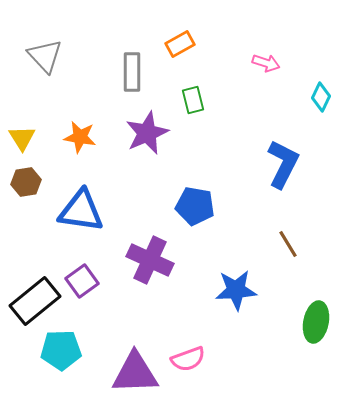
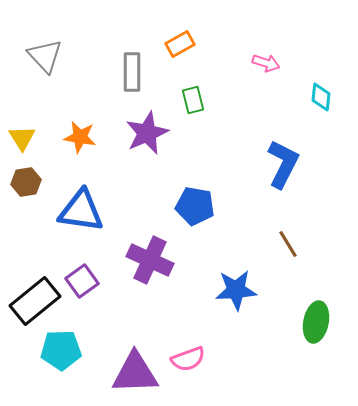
cyan diamond: rotated 20 degrees counterclockwise
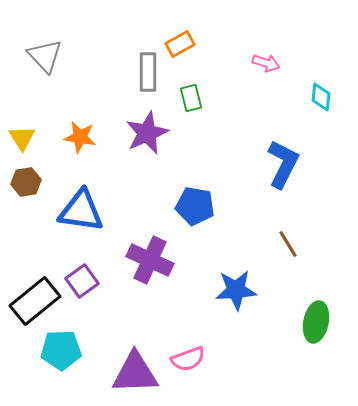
gray rectangle: moved 16 px right
green rectangle: moved 2 px left, 2 px up
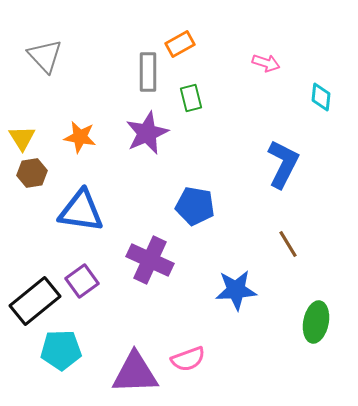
brown hexagon: moved 6 px right, 9 px up
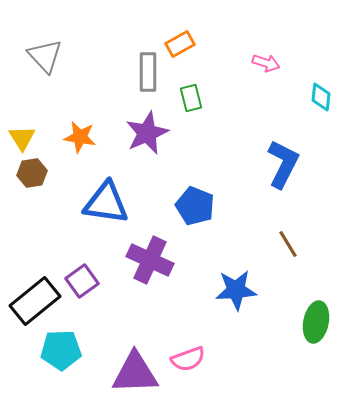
blue pentagon: rotated 12 degrees clockwise
blue triangle: moved 25 px right, 8 px up
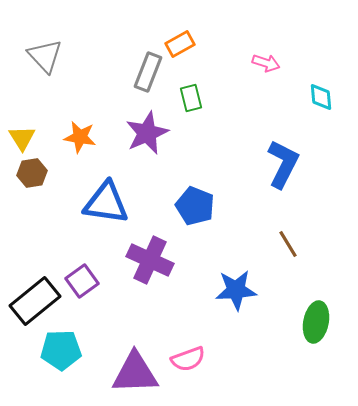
gray rectangle: rotated 21 degrees clockwise
cyan diamond: rotated 12 degrees counterclockwise
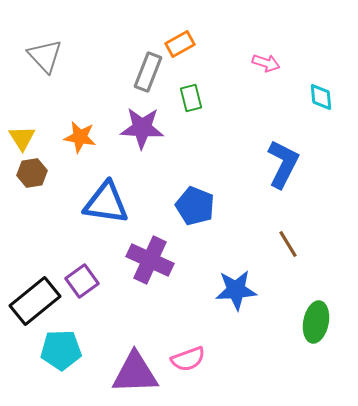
purple star: moved 5 px left, 5 px up; rotated 27 degrees clockwise
